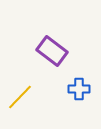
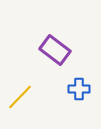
purple rectangle: moved 3 px right, 1 px up
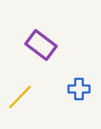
purple rectangle: moved 14 px left, 5 px up
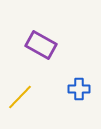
purple rectangle: rotated 8 degrees counterclockwise
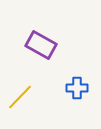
blue cross: moved 2 px left, 1 px up
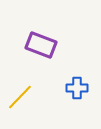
purple rectangle: rotated 8 degrees counterclockwise
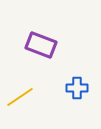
yellow line: rotated 12 degrees clockwise
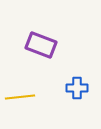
yellow line: rotated 28 degrees clockwise
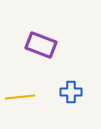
blue cross: moved 6 px left, 4 px down
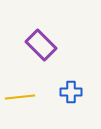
purple rectangle: rotated 24 degrees clockwise
